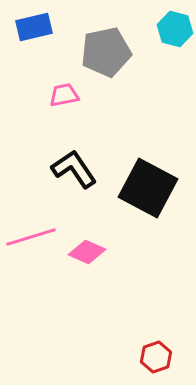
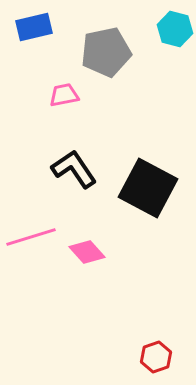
pink diamond: rotated 24 degrees clockwise
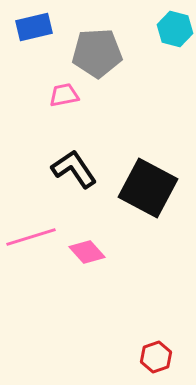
gray pentagon: moved 9 px left, 1 px down; rotated 9 degrees clockwise
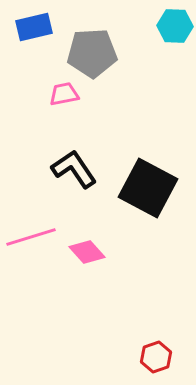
cyan hexagon: moved 3 px up; rotated 12 degrees counterclockwise
gray pentagon: moved 5 px left
pink trapezoid: moved 1 px up
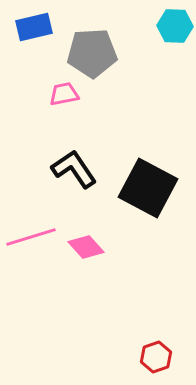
pink diamond: moved 1 px left, 5 px up
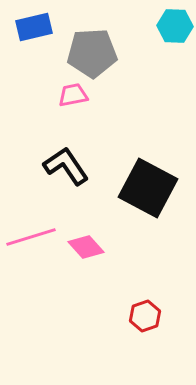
pink trapezoid: moved 9 px right, 1 px down
black L-shape: moved 8 px left, 3 px up
red hexagon: moved 11 px left, 41 px up
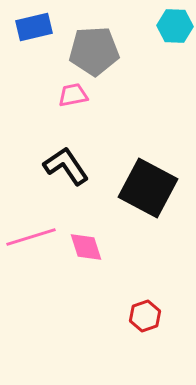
gray pentagon: moved 2 px right, 2 px up
pink diamond: rotated 24 degrees clockwise
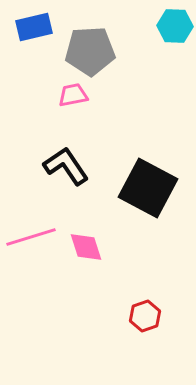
gray pentagon: moved 4 px left
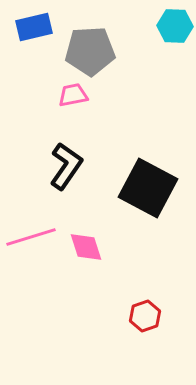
black L-shape: rotated 69 degrees clockwise
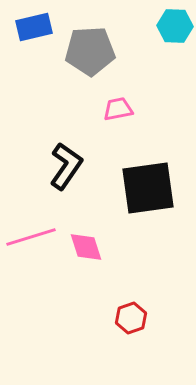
pink trapezoid: moved 45 px right, 14 px down
black square: rotated 36 degrees counterclockwise
red hexagon: moved 14 px left, 2 px down
